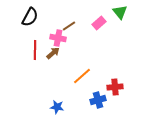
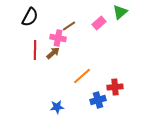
green triangle: rotated 28 degrees clockwise
blue star: rotated 16 degrees counterclockwise
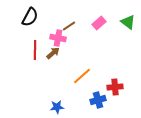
green triangle: moved 8 px right, 10 px down; rotated 42 degrees counterclockwise
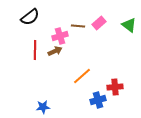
black semicircle: rotated 24 degrees clockwise
green triangle: moved 1 px right, 3 px down
brown line: moved 9 px right; rotated 40 degrees clockwise
pink cross: moved 2 px right, 2 px up; rotated 28 degrees counterclockwise
brown arrow: moved 2 px right, 2 px up; rotated 16 degrees clockwise
blue star: moved 14 px left
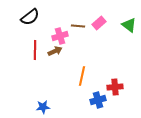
orange line: rotated 36 degrees counterclockwise
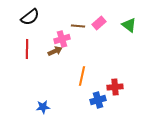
pink cross: moved 2 px right, 3 px down
red line: moved 8 px left, 1 px up
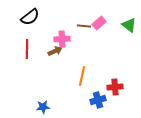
brown line: moved 6 px right
pink cross: rotated 14 degrees clockwise
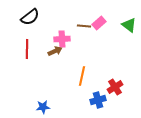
red cross: rotated 28 degrees counterclockwise
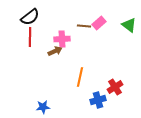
red line: moved 3 px right, 12 px up
orange line: moved 2 px left, 1 px down
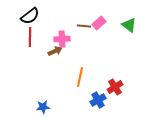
black semicircle: moved 1 px up
blue cross: rotated 14 degrees counterclockwise
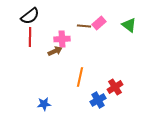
blue star: moved 1 px right, 3 px up
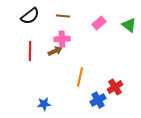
brown line: moved 21 px left, 10 px up
red line: moved 14 px down
